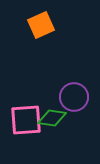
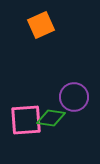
green diamond: moved 1 px left
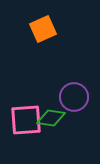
orange square: moved 2 px right, 4 px down
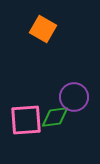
orange square: rotated 36 degrees counterclockwise
green diamond: moved 4 px right, 1 px up; rotated 16 degrees counterclockwise
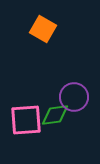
green diamond: moved 2 px up
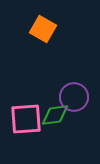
pink square: moved 1 px up
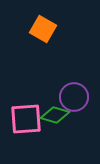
green diamond: rotated 24 degrees clockwise
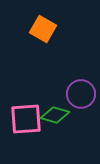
purple circle: moved 7 px right, 3 px up
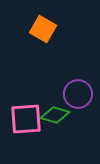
purple circle: moved 3 px left
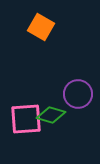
orange square: moved 2 px left, 2 px up
green diamond: moved 4 px left
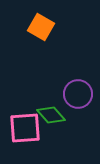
green diamond: rotated 32 degrees clockwise
pink square: moved 1 px left, 9 px down
